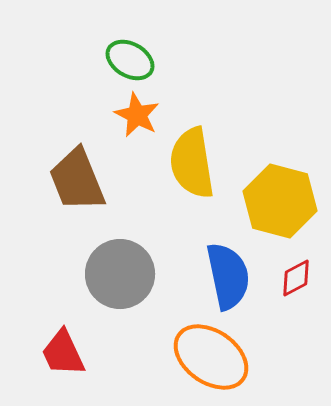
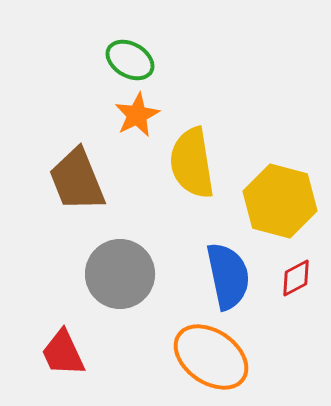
orange star: rotated 18 degrees clockwise
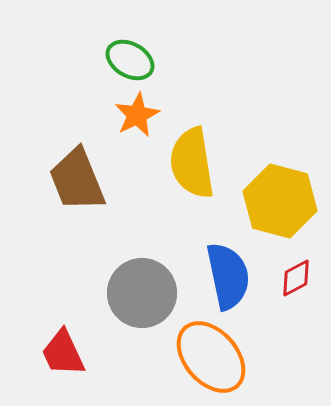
gray circle: moved 22 px right, 19 px down
orange ellipse: rotated 14 degrees clockwise
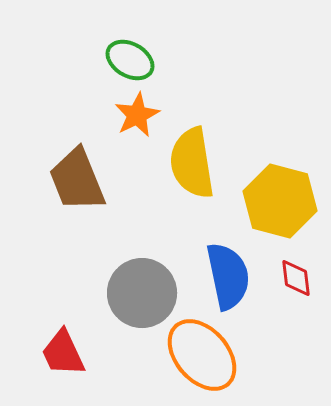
red diamond: rotated 69 degrees counterclockwise
orange ellipse: moved 9 px left, 2 px up
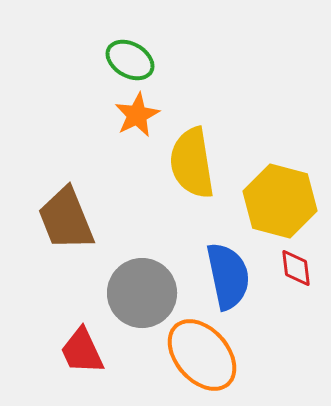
brown trapezoid: moved 11 px left, 39 px down
red diamond: moved 10 px up
red trapezoid: moved 19 px right, 2 px up
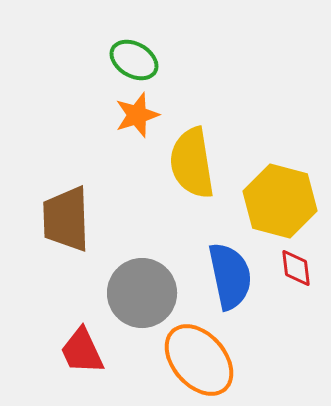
green ellipse: moved 4 px right
orange star: rotated 9 degrees clockwise
brown trapezoid: rotated 20 degrees clockwise
blue semicircle: moved 2 px right
orange ellipse: moved 3 px left, 5 px down
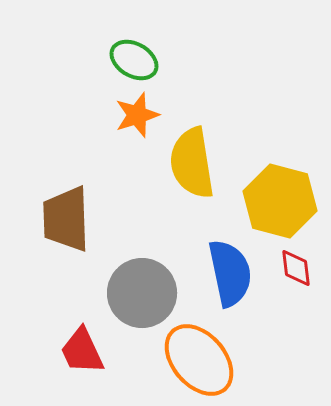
blue semicircle: moved 3 px up
